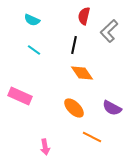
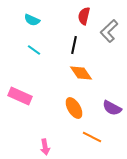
orange diamond: moved 1 px left
orange ellipse: rotated 15 degrees clockwise
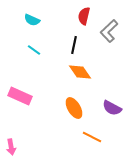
orange diamond: moved 1 px left, 1 px up
pink arrow: moved 34 px left
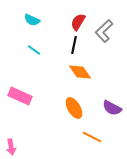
red semicircle: moved 6 px left, 6 px down; rotated 18 degrees clockwise
gray L-shape: moved 5 px left
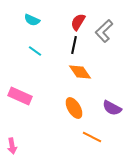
cyan line: moved 1 px right, 1 px down
pink arrow: moved 1 px right, 1 px up
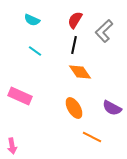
red semicircle: moved 3 px left, 2 px up
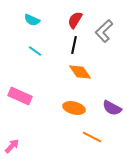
orange ellipse: rotated 45 degrees counterclockwise
pink arrow: rotated 126 degrees counterclockwise
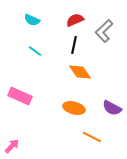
red semicircle: rotated 36 degrees clockwise
